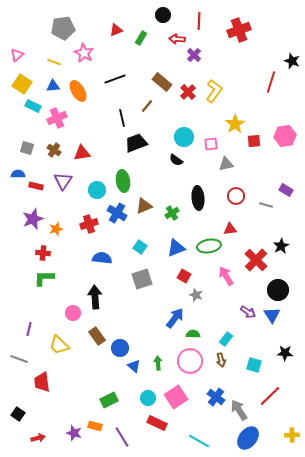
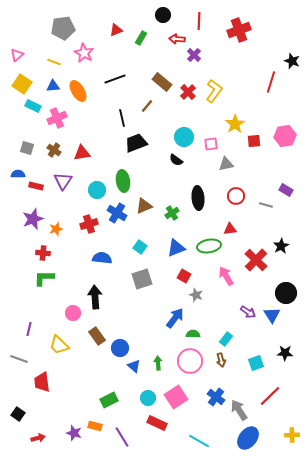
black circle at (278, 290): moved 8 px right, 3 px down
cyan square at (254, 365): moved 2 px right, 2 px up; rotated 35 degrees counterclockwise
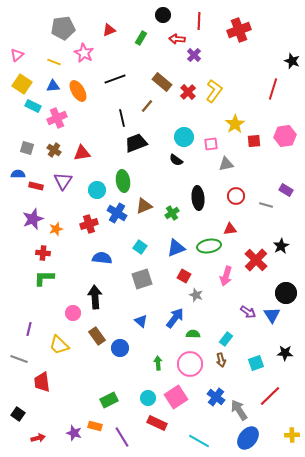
red triangle at (116, 30): moved 7 px left
red line at (271, 82): moved 2 px right, 7 px down
pink arrow at (226, 276): rotated 132 degrees counterclockwise
pink circle at (190, 361): moved 3 px down
blue triangle at (134, 366): moved 7 px right, 45 px up
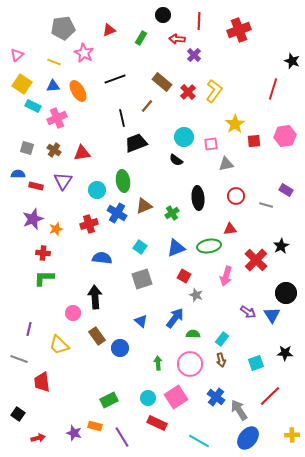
cyan rectangle at (226, 339): moved 4 px left
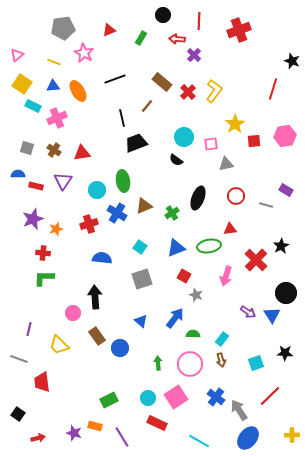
black ellipse at (198, 198): rotated 25 degrees clockwise
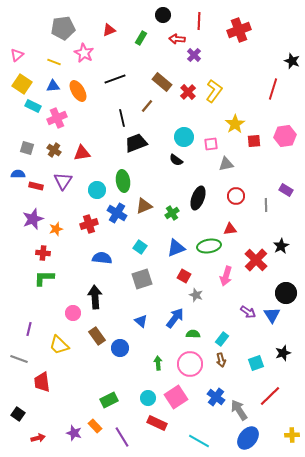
gray line at (266, 205): rotated 72 degrees clockwise
black star at (285, 353): moved 2 px left; rotated 21 degrees counterclockwise
orange rectangle at (95, 426): rotated 32 degrees clockwise
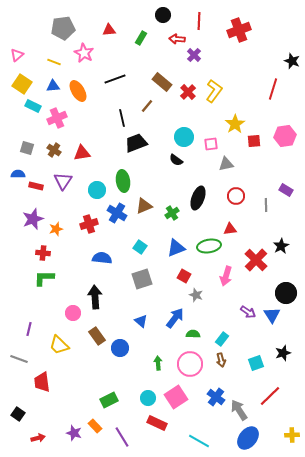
red triangle at (109, 30): rotated 16 degrees clockwise
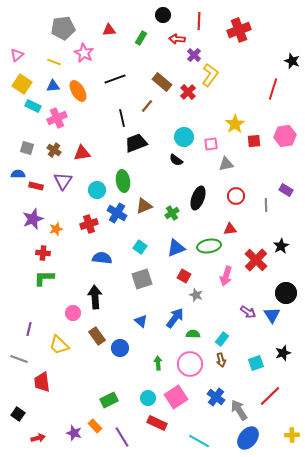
yellow L-shape at (214, 91): moved 4 px left, 16 px up
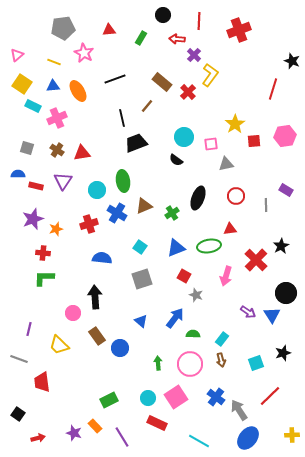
brown cross at (54, 150): moved 3 px right
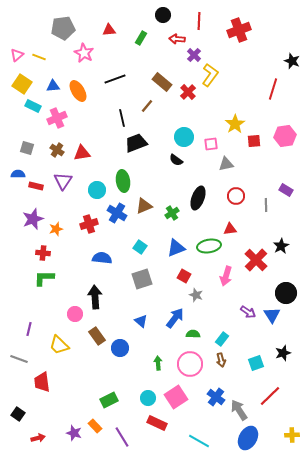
yellow line at (54, 62): moved 15 px left, 5 px up
pink circle at (73, 313): moved 2 px right, 1 px down
blue ellipse at (248, 438): rotated 10 degrees counterclockwise
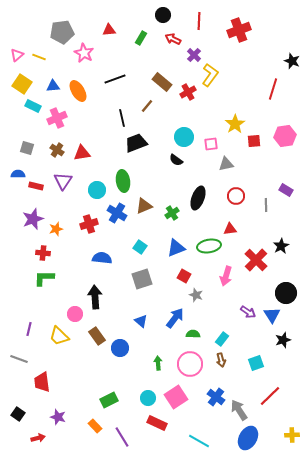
gray pentagon at (63, 28): moved 1 px left, 4 px down
red arrow at (177, 39): moved 4 px left; rotated 21 degrees clockwise
red cross at (188, 92): rotated 14 degrees clockwise
yellow trapezoid at (59, 345): moved 9 px up
black star at (283, 353): moved 13 px up
purple star at (74, 433): moved 16 px left, 16 px up
